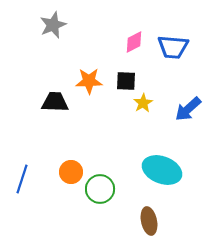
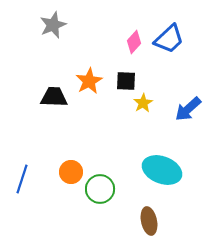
pink diamond: rotated 20 degrees counterclockwise
blue trapezoid: moved 4 px left, 8 px up; rotated 48 degrees counterclockwise
orange star: rotated 28 degrees counterclockwise
black trapezoid: moved 1 px left, 5 px up
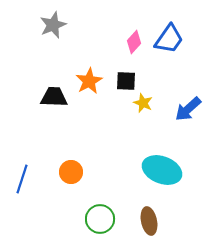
blue trapezoid: rotated 12 degrees counterclockwise
yellow star: rotated 18 degrees counterclockwise
green circle: moved 30 px down
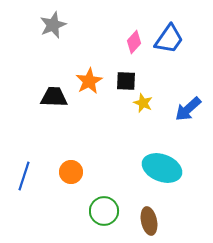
cyan ellipse: moved 2 px up
blue line: moved 2 px right, 3 px up
green circle: moved 4 px right, 8 px up
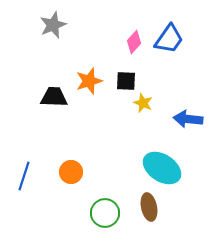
orange star: rotated 12 degrees clockwise
blue arrow: moved 10 px down; rotated 48 degrees clockwise
cyan ellipse: rotated 12 degrees clockwise
green circle: moved 1 px right, 2 px down
brown ellipse: moved 14 px up
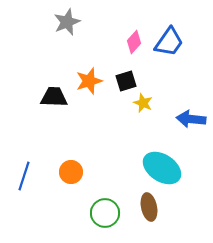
gray star: moved 14 px right, 3 px up
blue trapezoid: moved 3 px down
black square: rotated 20 degrees counterclockwise
blue arrow: moved 3 px right
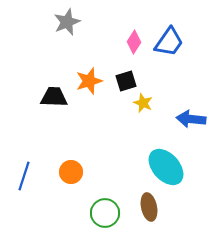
pink diamond: rotated 10 degrees counterclockwise
cyan ellipse: moved 4 px right, 1 px up; rotated 15 degrees clockwise
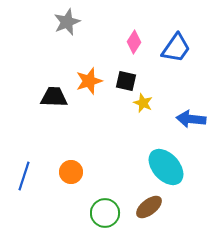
blue trapezoid: moved 7 px right, 6 px down
black square: rotated 30 degrees clockwise
brown ellipse: rotated 64 degrees clockwise
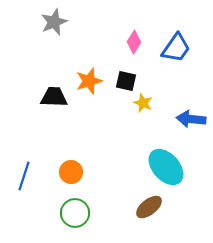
gray star: moved 13 px left
green circle: moved 30 px left
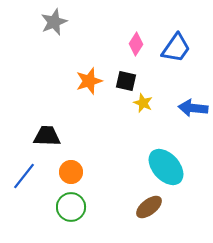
pink diamond: moved 2 px right, 2 px down
black trapezoid: moved 7 px left, 39 px down
blue arrow: moved 2 px right, 11 px up
blue line: rotated 20 degrees clockwise
green circle: moved 4 px left, 6 px up
